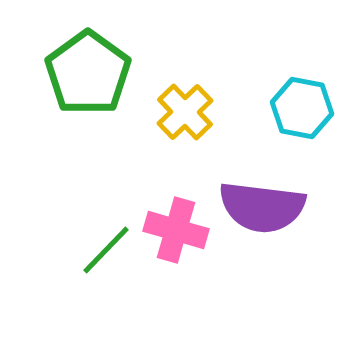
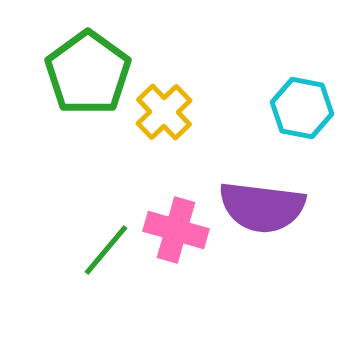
yellow cross: moved 21 px left
green line: rotated 4 degrees counterclockwise
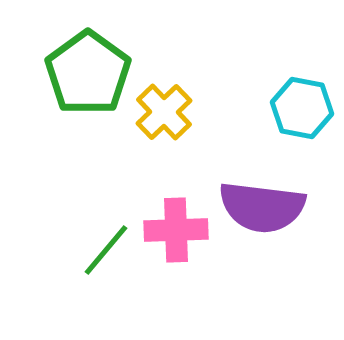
pink cross: rotated 18 degrees counterclockwise
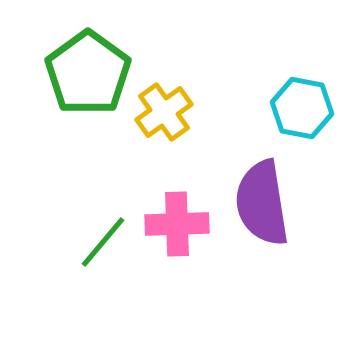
yellow cross: rotated 8 degrees clockwise
purple semicircle: moved 4 px up; rotated 74 degrees clockwise
pink cross: moved 1 px right, 6 px up
green line: moved 3 px left, 8 px up
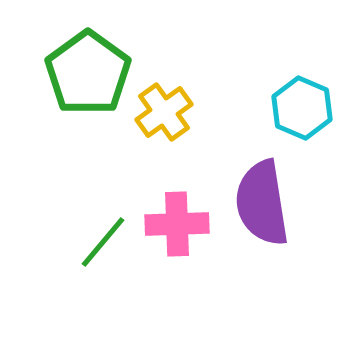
cyan hexagon: rotated 12 degrees clockwise
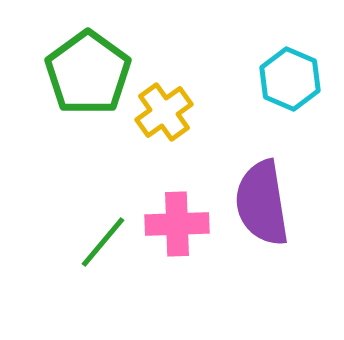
cyan hexagon: moved 12 px left, 29 px up
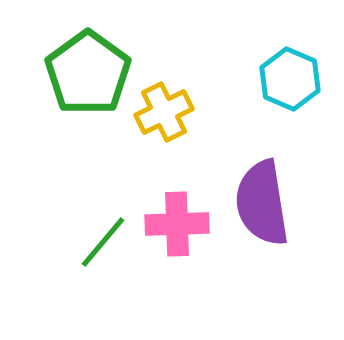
yellow cross: rotated 10 degrees clockwise
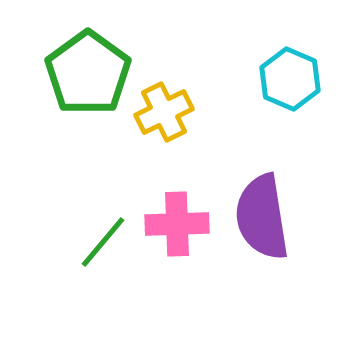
purple semicircle: moved 14 px down
